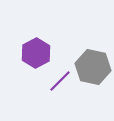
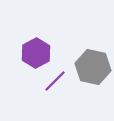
purple line: moved 5 px left
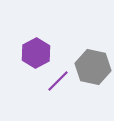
purple line: moved 3 px right
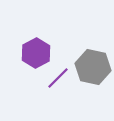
purple line: moved 3 px up
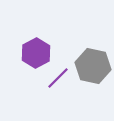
gray hexagon: moved 1 px up
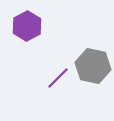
purple hexagon: moved 9 px left, 27 px up
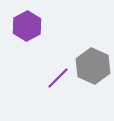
gray hexagon: rotated 12 degrees clockwise
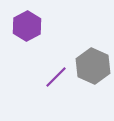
purple line: moved 2 px left, 1 px up
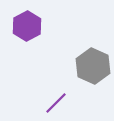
purple line: moved 26 px down
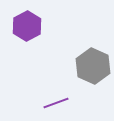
purple line: rotated 25 degrees clockwise
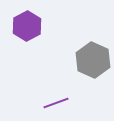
gray hexagon: moved 6 px up
